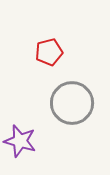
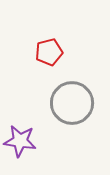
purple star: rotated 8 degrees counterclockwise
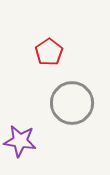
red pentagon: rotated 20 degrees counterclockwise
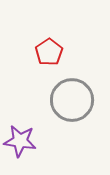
gray circle: moved 3 px up
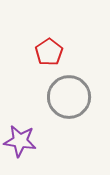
gray circle: moved 3 px left, 3 px up
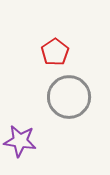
red pentagon: moved 6 px right
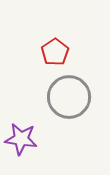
purple star: moved 1 px right, 2 px up
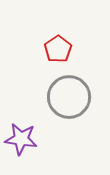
red pentagon: moved 3 px right, 3 px up
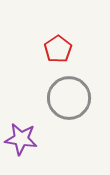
gray circle: moved 1 px down
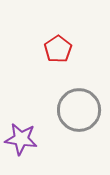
gray circle: moved 10 px right, 12 px down
